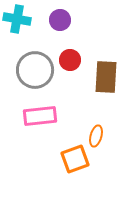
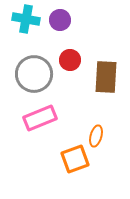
cyan cross: moved 9 px right
gray circle: moved 1 px left, 4 px down
pink rectangle: moved 2 px down; rotated 16 degrees counterclockwise
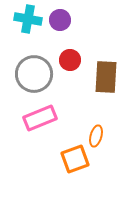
cyan cross: moved 2 px right
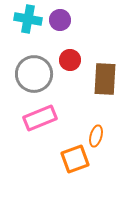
brown rectangle: moved 1 px left, 2 px down
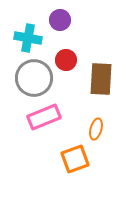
cyan cross: moved 19 px down
red circle: moved 4 px left
gray circle: moved 4 px down
brown rectangle: moved 4 px left
pink rectangle: moved 4 px right, 1 px up
orange ellipse: moved 7 px up
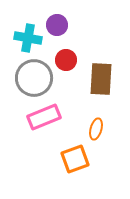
purple circle: moved 3 px left, 5 px down
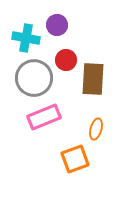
cyan cross: moved 2 px left
brown rectangle: moved 8 px left
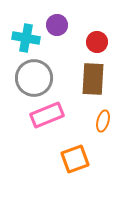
red circle: moved 31 px right, 18 px up
pink rectangle: moved 3 px right, 2 px up
orange ellipse: moved 7 px right, 8 px up
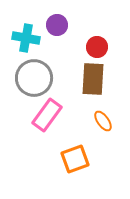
red circle: moved 5 px down
pink rectangle: rotated 32 degrees counterclockwise
orange ellipse: rotated 50 degrees counterclockwise
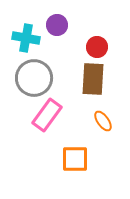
orange square: rotated 20 degrees clockwise
